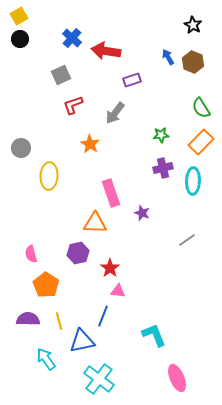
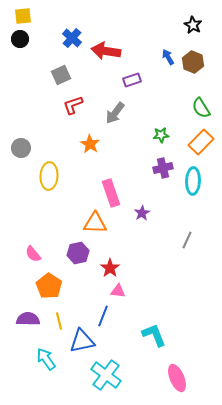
yellow square: moved 4 px right; rotated 24 degrees clockwise
purple star: rotated 21 degrees clockwise
gray line: rotated 30 degrees counterclockwise
pink semicircle: moved 2 px right; rotated 24 degrees counterclockwise
orange pentagon: moved 3 px right, 1 px down
cyan cross: moved 7 px right, 4 px up
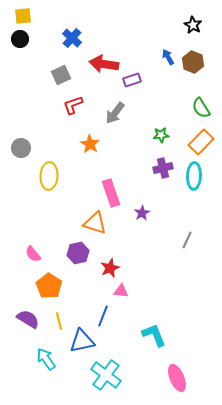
red arrow: moved 2 px left, 13 px down
cyan ellipse: moved 1 px right, 5 px up
orange triangle: rotated 15 degrees clockwise
red star: rotated 12 degrees clockwise
pink triangle: moved 3 px right
purple semicircle: rotated 30 degrees clockwise
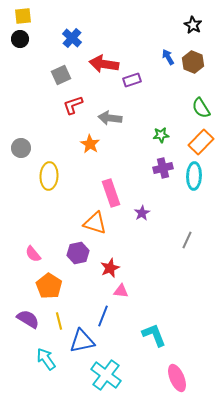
gray arrow: moved 5 px left, 5 px down; rotated 60 degrees clockwise
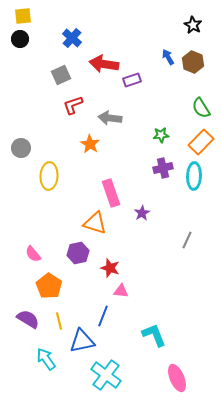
red star: rotated 30 degrees counterclockwise
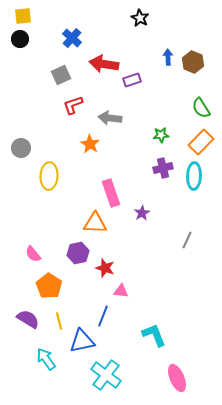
black star: moved 53 px left, 7 px up
blue arrow: rotated 28 degrees clockwise
orange triangle: rotated 15 degrees counterclockwise
red star: moved 5 px left
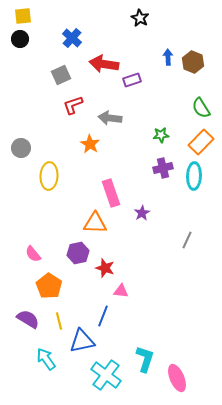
cyan L-shape: moved 9 px left, 24 px down; rotated 40 degrees clockwise
